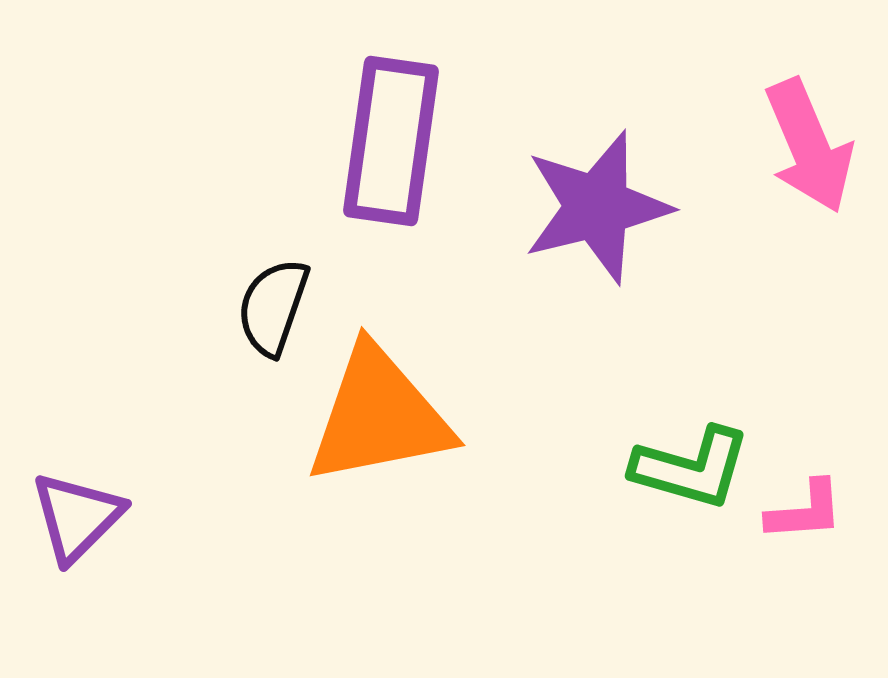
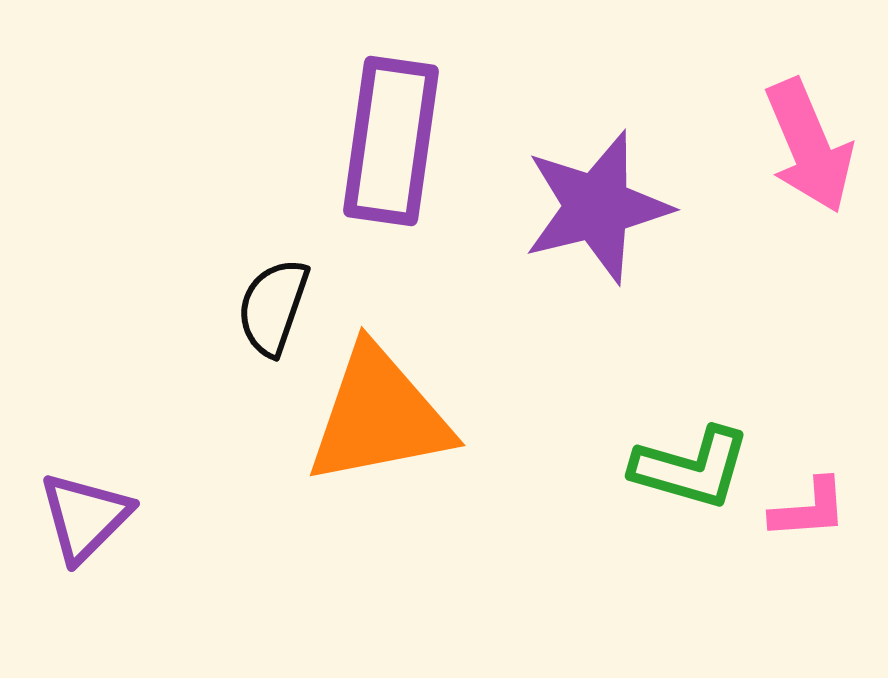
pink L-shape: moved 4 px right, 2 px up
purple triangle: moved 8 px right
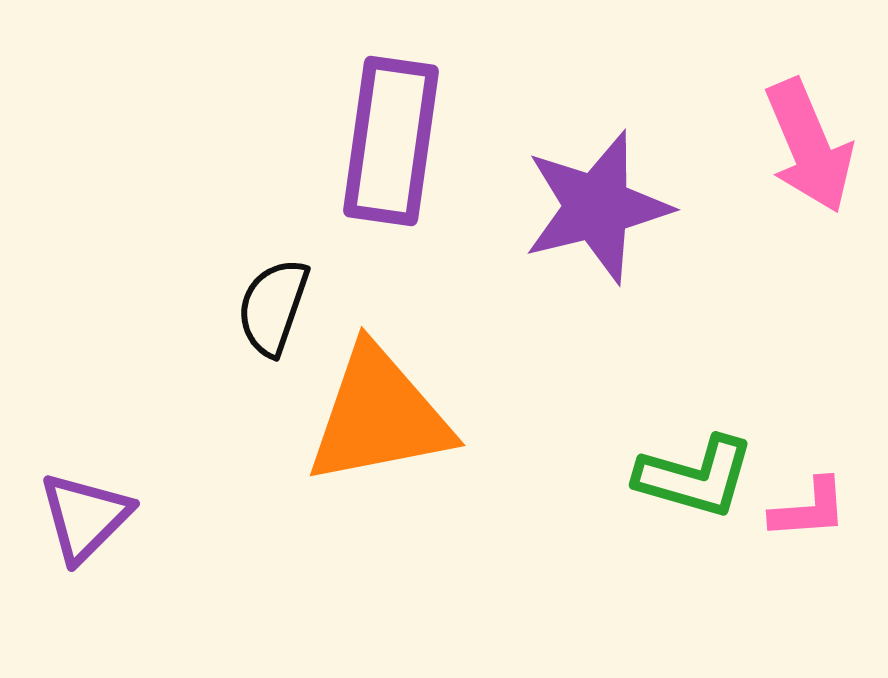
green L-shape: moved 4 px right, 9 px down
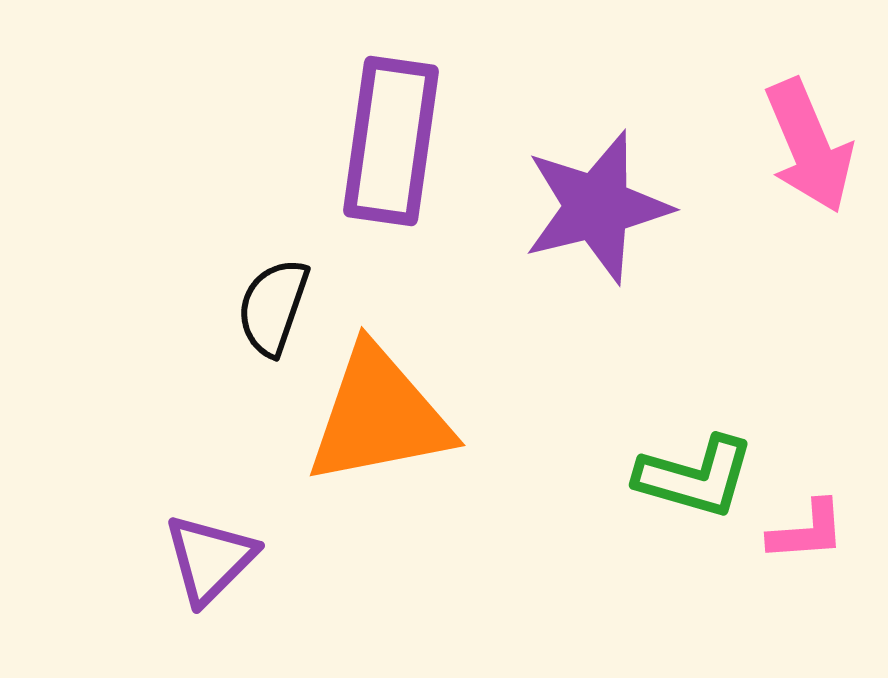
pink L-shape: moved 2 px left, 22 px down
purple triangle: moved 125 px right, 42 px down
